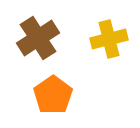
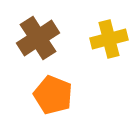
orange pentagon: rotated 15 degrees counterclockwise
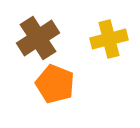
orange pentagon: moved 2 px right, 11 px up
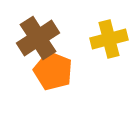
orange pentagon: moved 2 px left, 13 px up
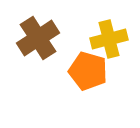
orange pentagon: moved 35 px right; rotated 6 degrees counterclockwise
